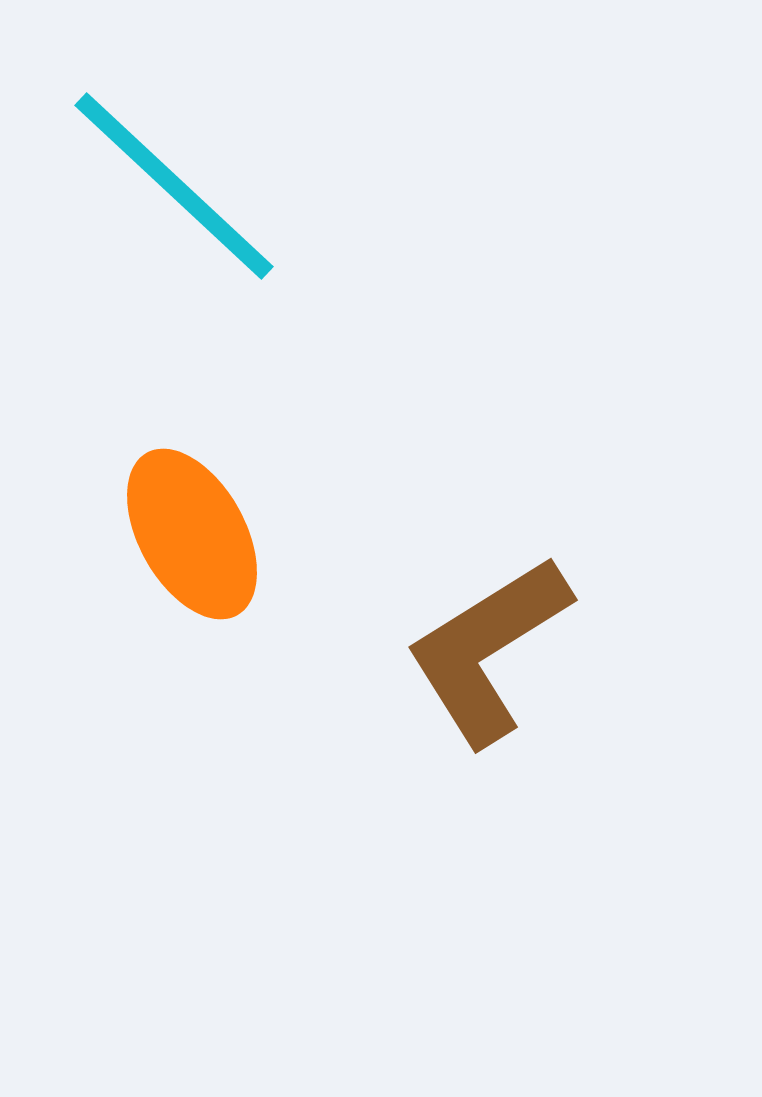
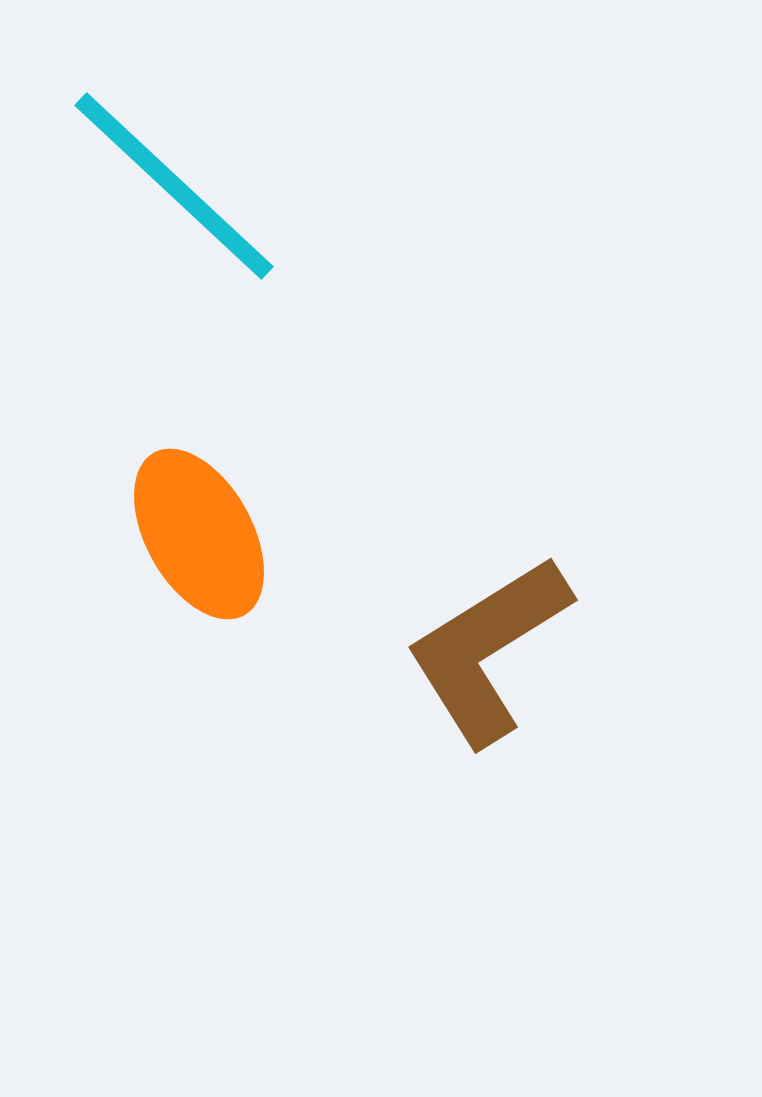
orange ellipse: moved 7 px right
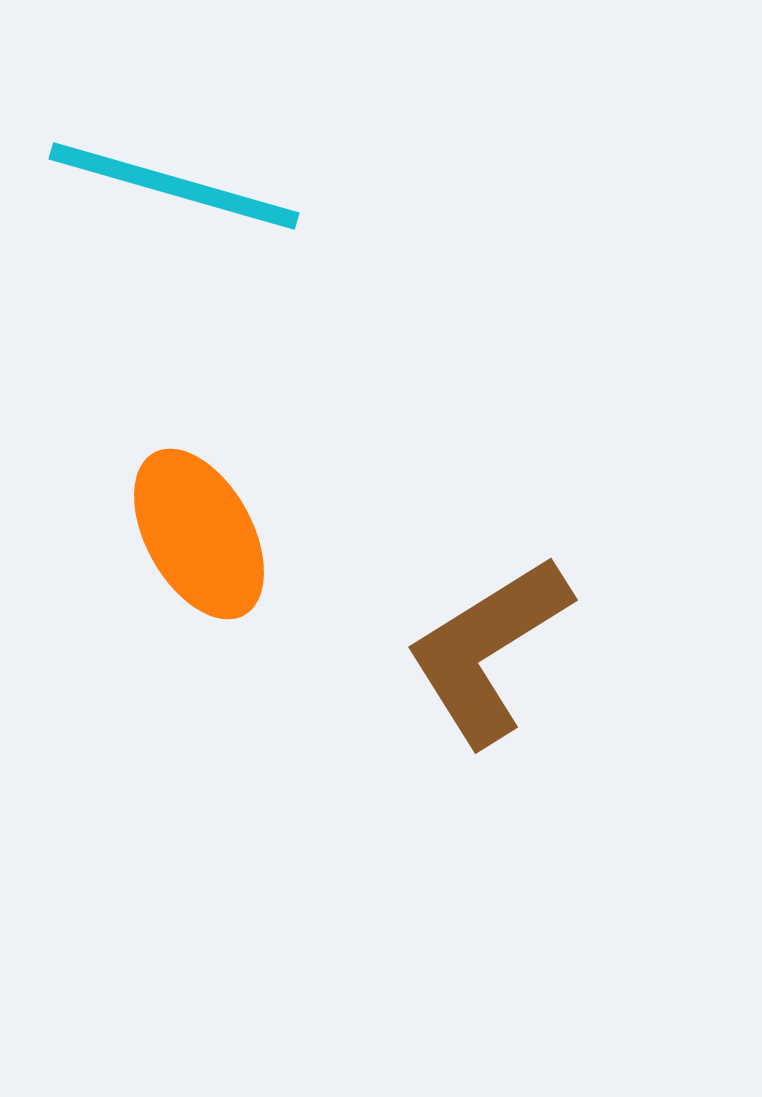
cyan line: rotated 27 degrees counterclockwise
